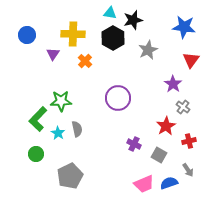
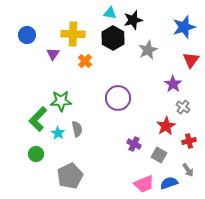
blue star: rotated 25 degrees counterclockwise
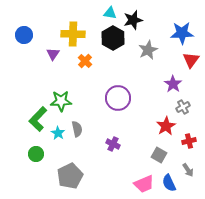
blue star: moved 2 px left, 6 px down; rotated 15 degrees clockwise
blue circle: moved 3 px left
gray cross: rotated 24 degrees clockwise
purple cross: moved 21 px left
blue semicircle: rotated 96 degrees counterclockwise
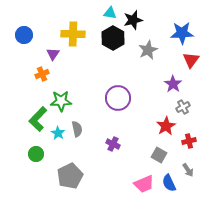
orange cross: moved 43 px left, 13 px down; rotated 24 degrees clockwise
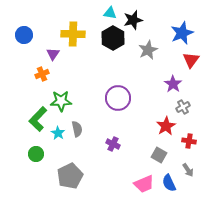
blue star: rotated 20 degrees counterclockwise
red cross: rotated 24 degrees clockwise
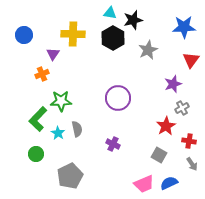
blue star: moved 2 px right, 6 px up; rotated 20 degrees clockwise
purple star: rotated 18 degrees clockwise
gray cross: moved 1 px left, 1 px down
gray arrow: moved 4 px right, 6 px up
blue semicircle: rotated 90 degrees clockwise
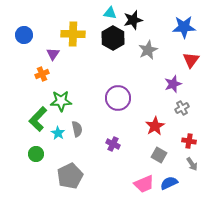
red star: moved 11 px left
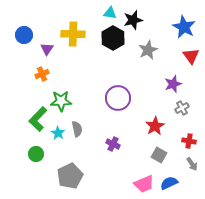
blue star: rotated 30 degrees clockwise
purple triangle: moved 6 px left, 5 px up
red triangle: moved 4 px up; rotated 12 degrees counterclockwise
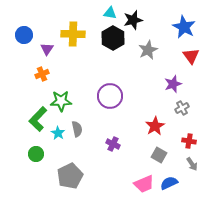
purple circle: moved 8 px left, 2 px up
